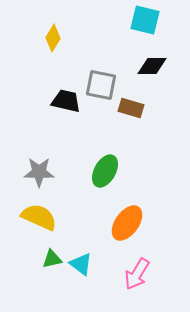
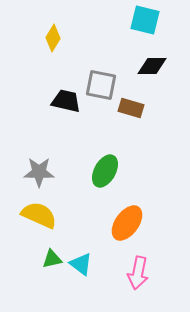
yellow semicircle: moved 2 px up
pink arrow: moved 1 px right, 1 px up; rotated 20 degrees counterclockwise
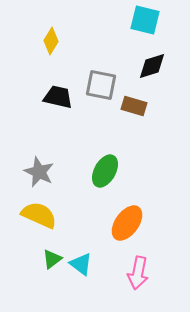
yellow diamond: moved 2 px left, 3 px down
black diamond: rotated 16 degrees counterclockwise
black trapezoid: moved 8 px left, 4 px up
brown rectangle: moved 3 px right, 2 px up
gray star: rotated 24 degrees clockwise
green triangle: rotated 25 degrees counterclockwise
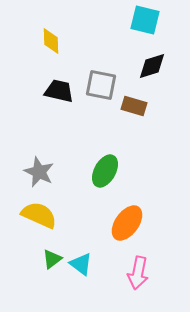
yellow diamond: rotated 32 degrees counterclockwise
black trapezoid: moved 1 px right, 6 px up
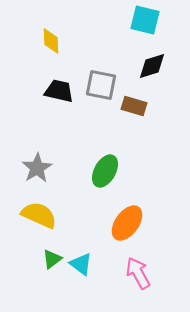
gray star: moved 2 px left, 4 px up; rotated 16 degrees clockwise
pink arrow: rotated 140 degrees clockwise
